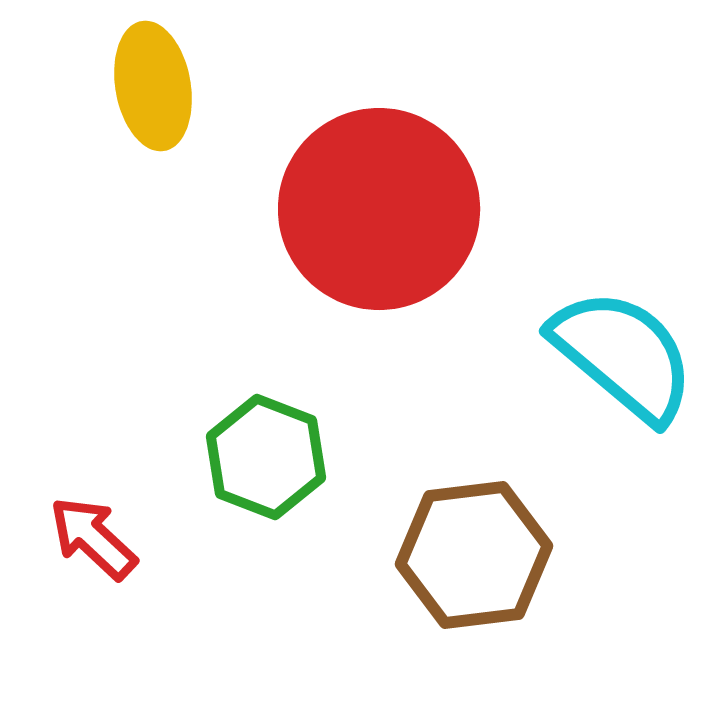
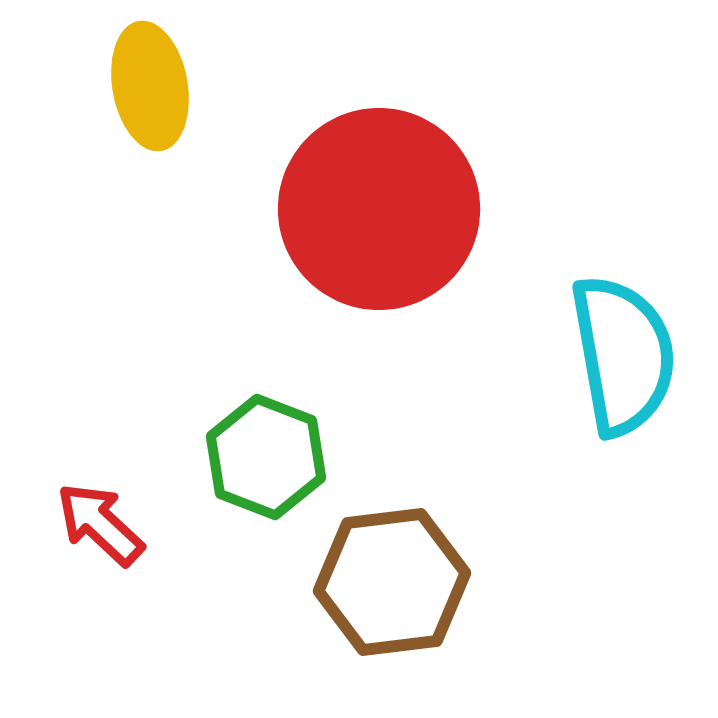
yellow ellipse: moved 3 px left
cyan semicircle: rotated 40 degrees clockwise
red arrow: moved 7 px right, 14 px up
brown hexagon: moved 82 px left, 27 px down
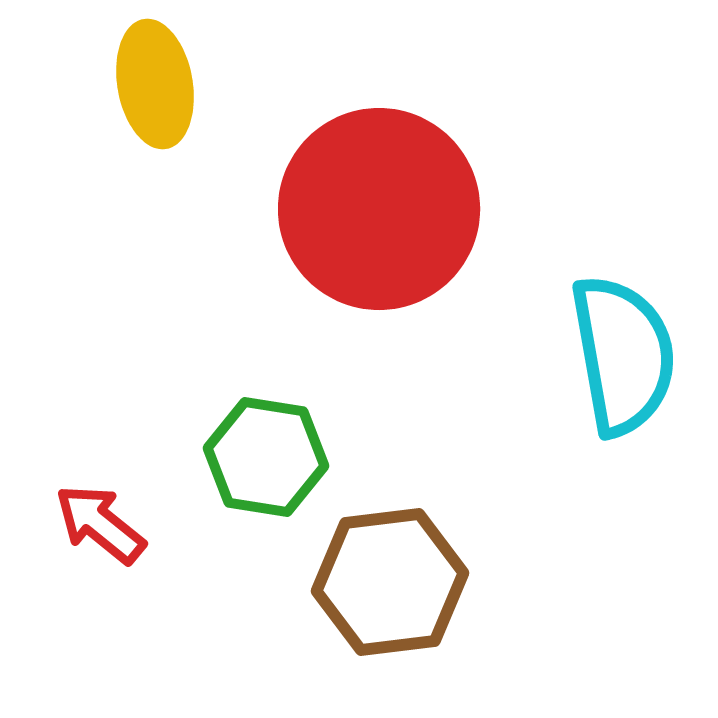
yellow ellipse: moved 5 px right, 2 px up
green hexagon: rotated 12 degrees counterclockwise
red arrow: rotated 4 degrees counterclockwise
brown hexagon: moved 2 px left
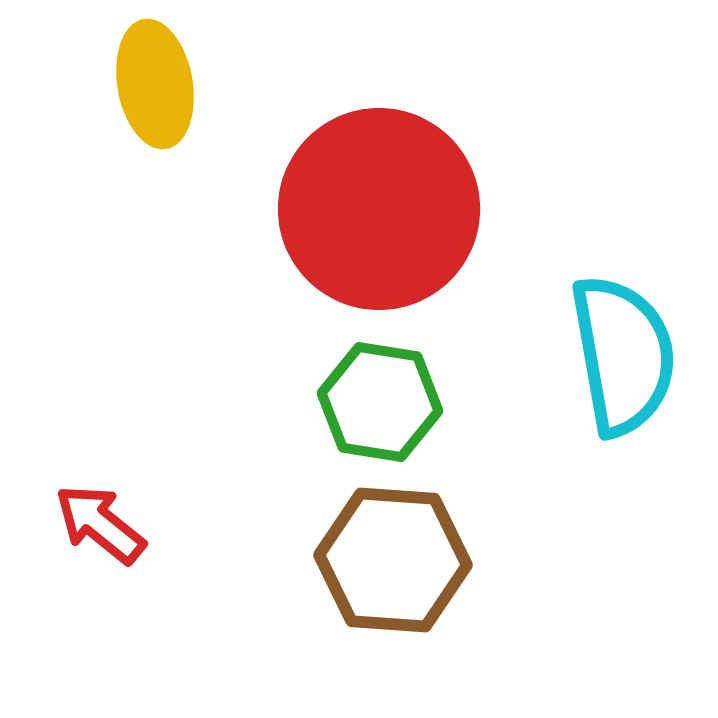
green hexagon: moved 114 px right, 55 px up
brown hexagon: moved 3 px right, 22 px up; rotated 11 degrees clockwise
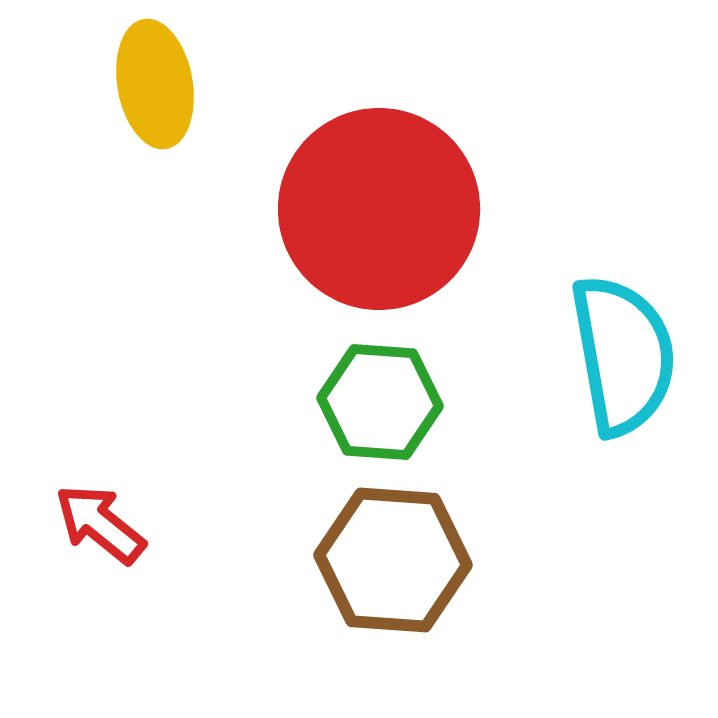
green hexagon: rotated 5 degrees counterclockwise
